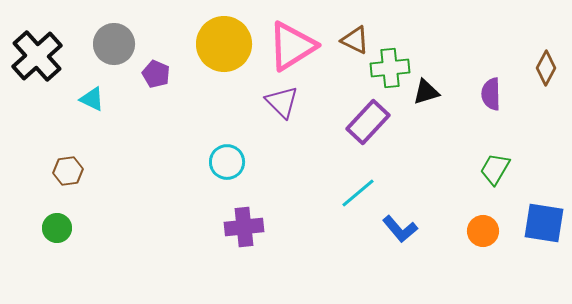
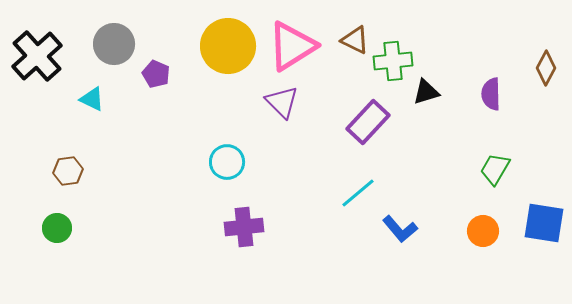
yellow circle: moved 4 px right, 2 px down
green cross: moved 3 px right, 7 px up
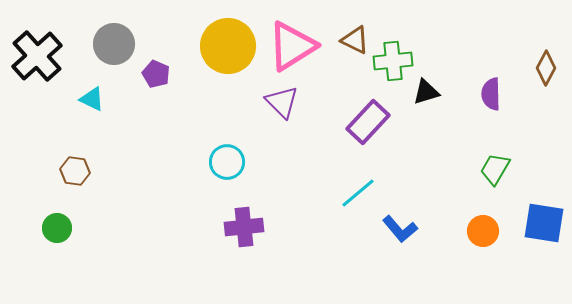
brown hexagon: moved 7 px right; rotated 16 degrees clockwise
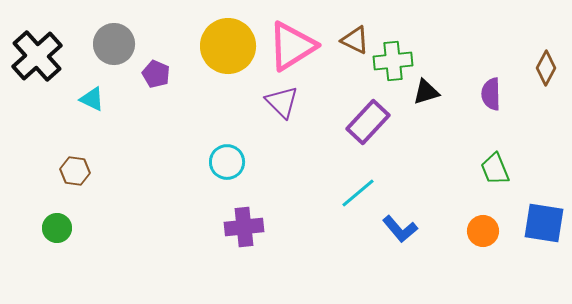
green trapezoid: rotated 52 degrees counterclockwise
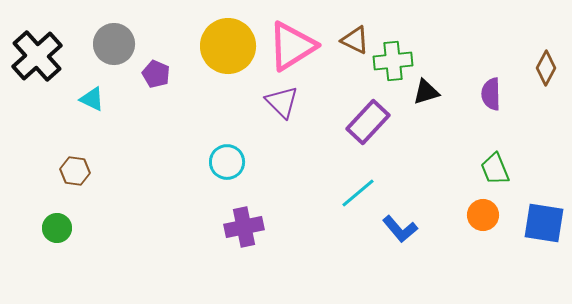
purple cross: rotated 6 degrees counterclockwise
orange circle: moved 16 px up
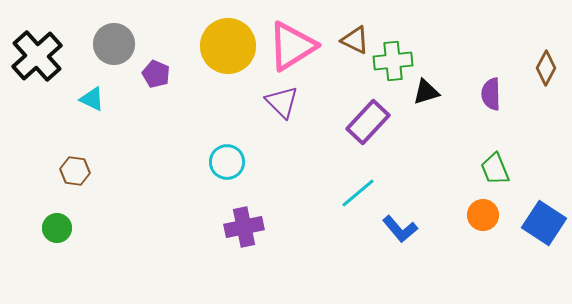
blue square: rotated 24 degrees clockwise
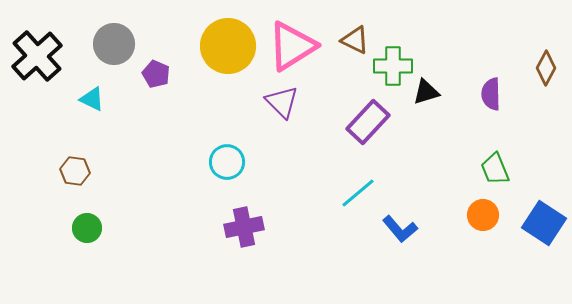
green cross: moved 5 px down; rotated 6 degrees clockwise
green circle: moved 30 px right
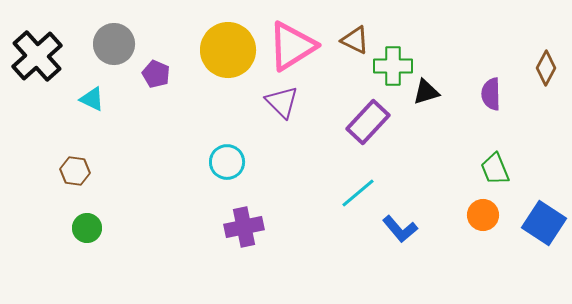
yellow circle: moved 4 px down
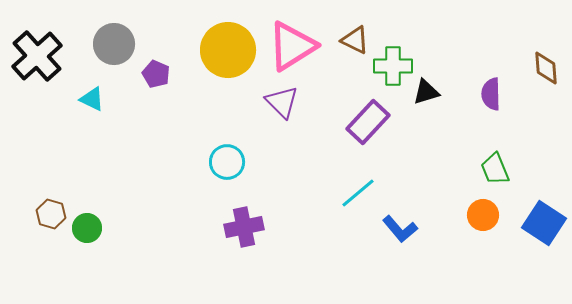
brown diamond: rotated 32 degrees counterclockwise
brown hexagon: moved 24 px left, 43 px down; rotated 8 degrees clockwise
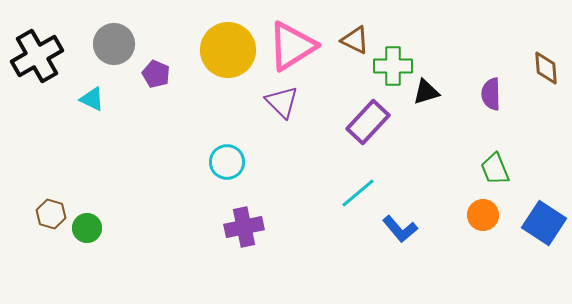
black cross: rotated 12 degrees clockwise
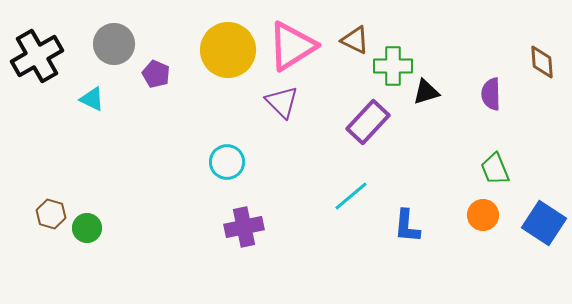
brown diamond: moved 4 px left, 6 px up
cyan line: moved 7 px left, 3 px down
blue L-shape: moved 7 px right, 3 px up; rotated 45 degrees clockwise
